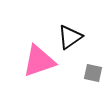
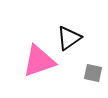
black triangle: moved 1 px left, 1 px down
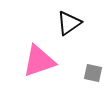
black triangle: moved 15 px up
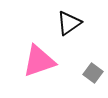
gray square: rotated 24 degrees clockwise
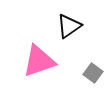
black triangle: moved 3 px down
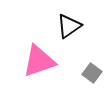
gray square: moved 1 px left
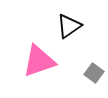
gray square: moved 2 px right
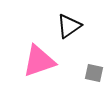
gray square: rotated 24 degrees counterclockwise
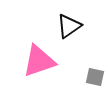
gray square: moved 1 px right, 4 px down
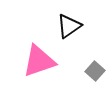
gray square: moved 6 px up; rotated 30 degrees clockwise
